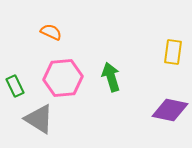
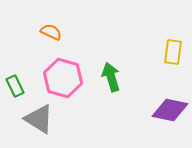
pink hexagon: rotated 21 degrees clockwise
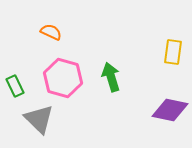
gray triangle: rotated 12 degrees clockwise
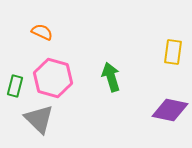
orange semicircle: moved 9 px left
pink hexagon: moved 10 px left
green rectangle: rotated 40 degrees clockwise
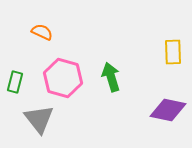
yellow rectangle: rotated 10 degrees counterclockwise
pink hexagon: moved 10 px right
green rectangle: moved 4 px up
purple diamond: moved 2 px left
gray triangle: rotated 8 degrees clockwise
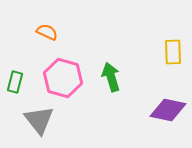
orange semicircle: moved 5 px right
gray triangle: moved 1 px down
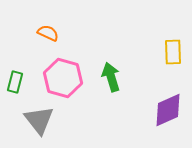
orange semicircle: moved 1 px right, 1 px down
purple diamond: rotated 36 degrees counterclockwise
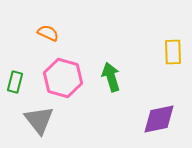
purple diamond: moved 9 px left, 9 px down; rotated 12 degrees clockwise
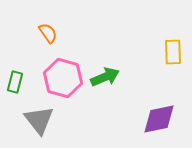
orange semicircle: rotated 30 degrees clockwise
green arrow: moved 6 px left; rotated 84 degrees clockwise
